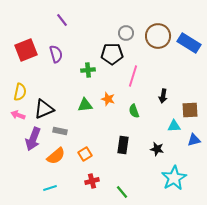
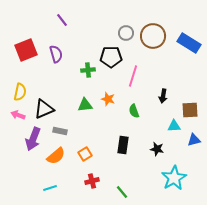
brown circle: moved 5 px left
black pentagon: moved 1 px left, 3 px down
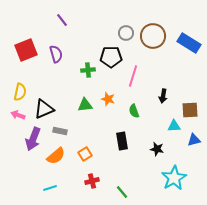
black rectangle: moved 1 px left, 4 px up; rotated 18 degrees counterclockwise
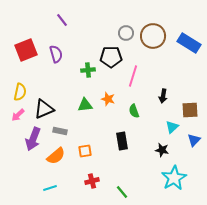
pink arrow: rotated 64 degrees counterclockwise
cyan triangle: moved 2 px left, 1 px down; rotated 40 degrees counterclockwise
blue triangle: rotated 32 degrees counterclockwise
black star: moved 5 px right, 1 px down
orange square: moved 3 px up; rotated 24 degrees clockwise
